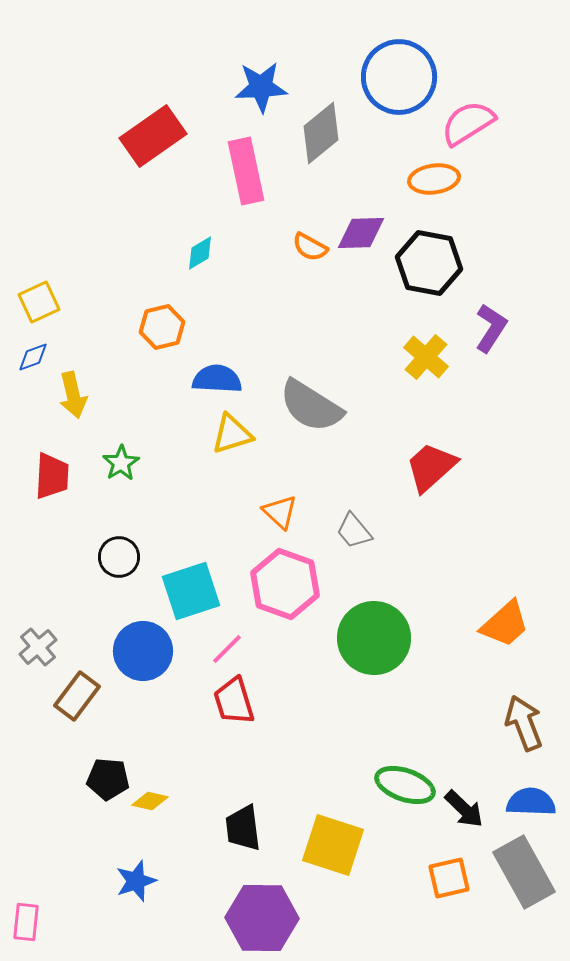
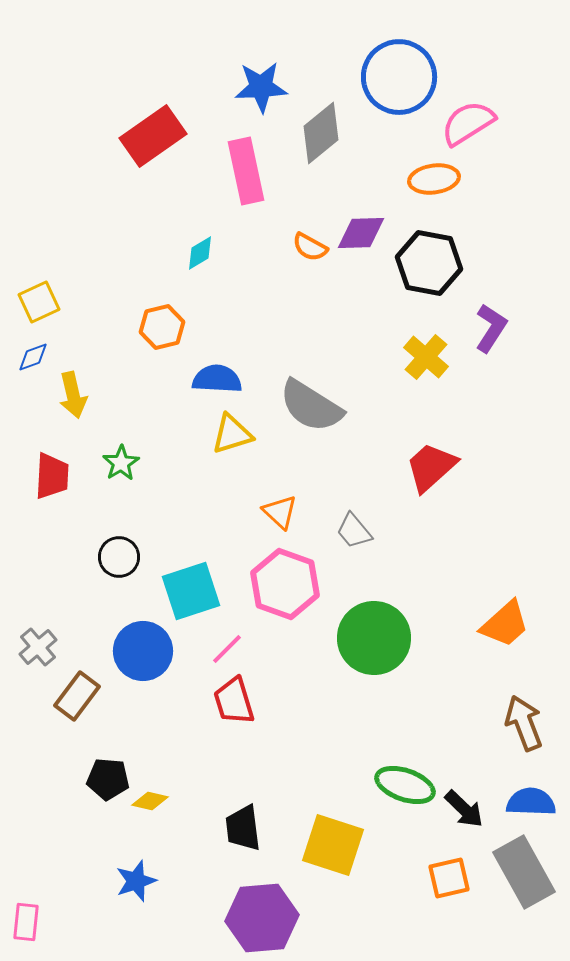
purple hexagon at (262, 918): rotated 6 degrees counterclockwise
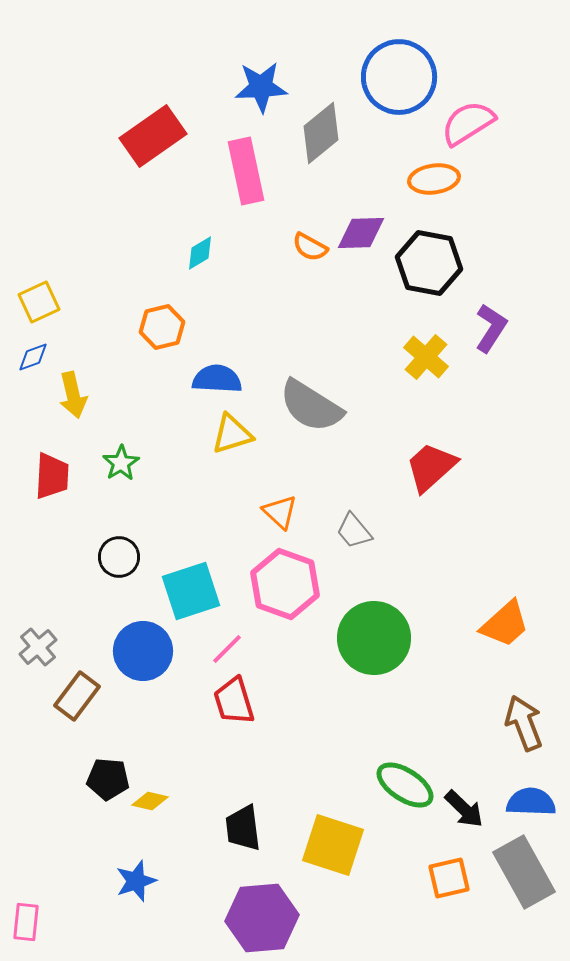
green ellipse at (405, 785): rotated 14 degrees clockwise
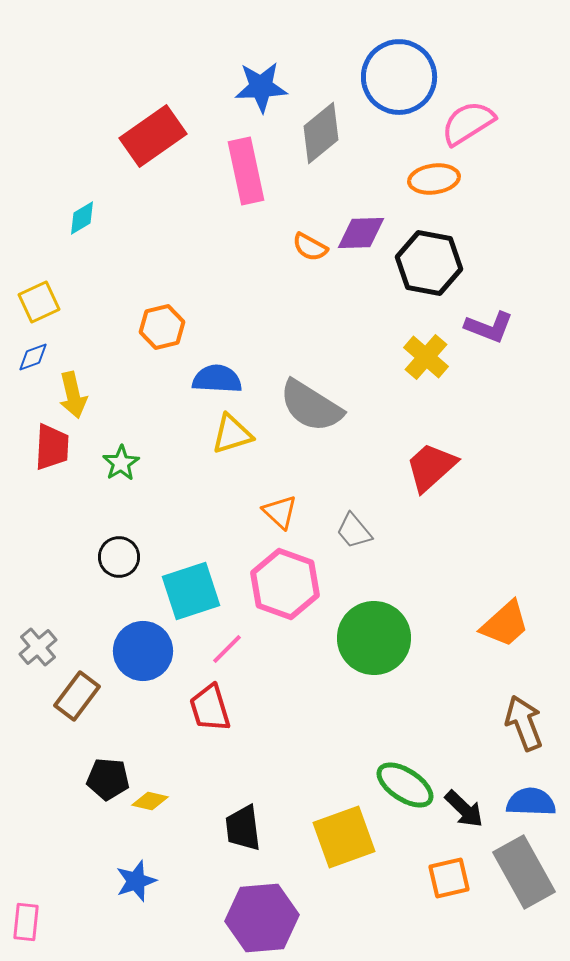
cyan diamond at (200, 253): moved 118 px left, 35 px up
purple L-shape at (491, 328): moved 2 px left, 1 px up; rotated 78 degrees clockwise
red trapezoid at (52, 476): moved 29 px up
red trapezoid at (234, 701): moved 24 px left, 7 px down
yellow square at (333, 845): moved 11 px right, 8 px up; rotated 38 degrees counterclockwise
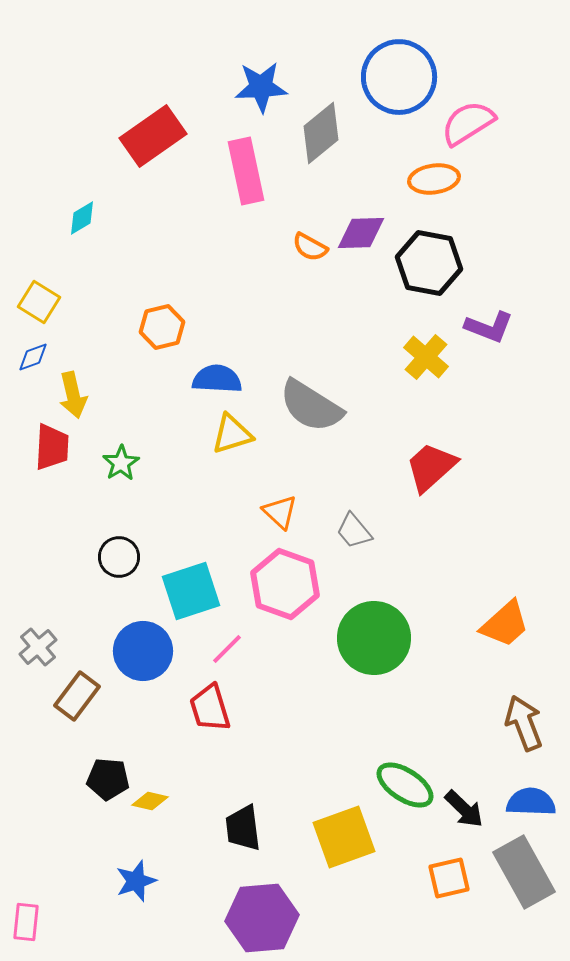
yellow square at (39, 302): rotated 33 degrees counterclockwise
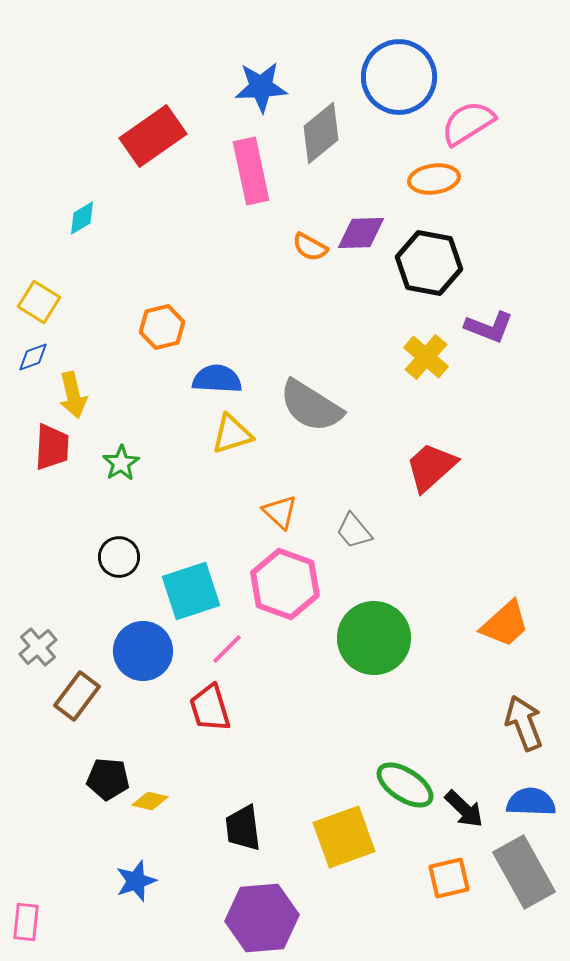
pink rectangle at (246, 171): moved 5 px right
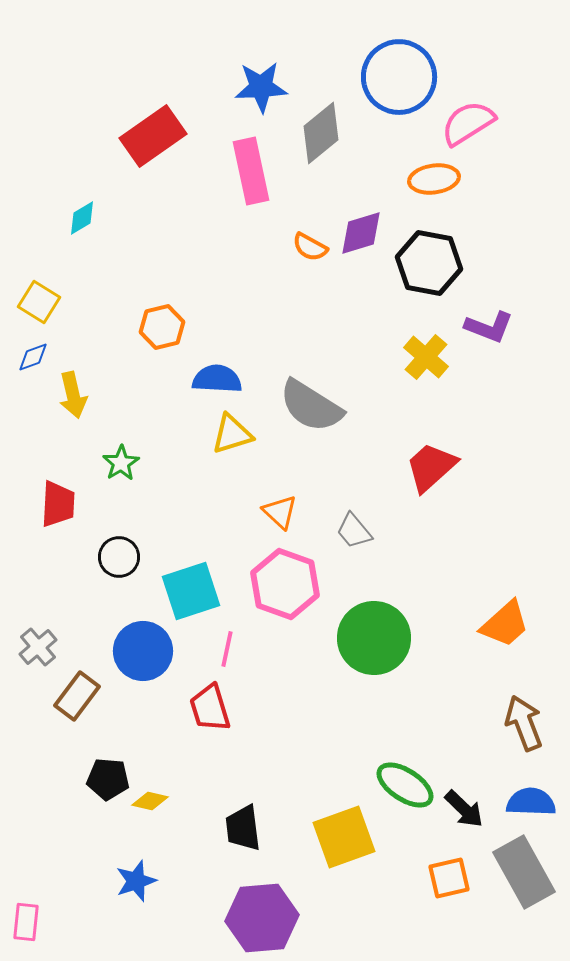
purple diamond at (361, 233): rotated 15 degrees counterclockwise
red trapezoid at (52, 447): moved 6 px right, 57 px down
pink line at (227, 649): rotated 33 degrees counterclockwise
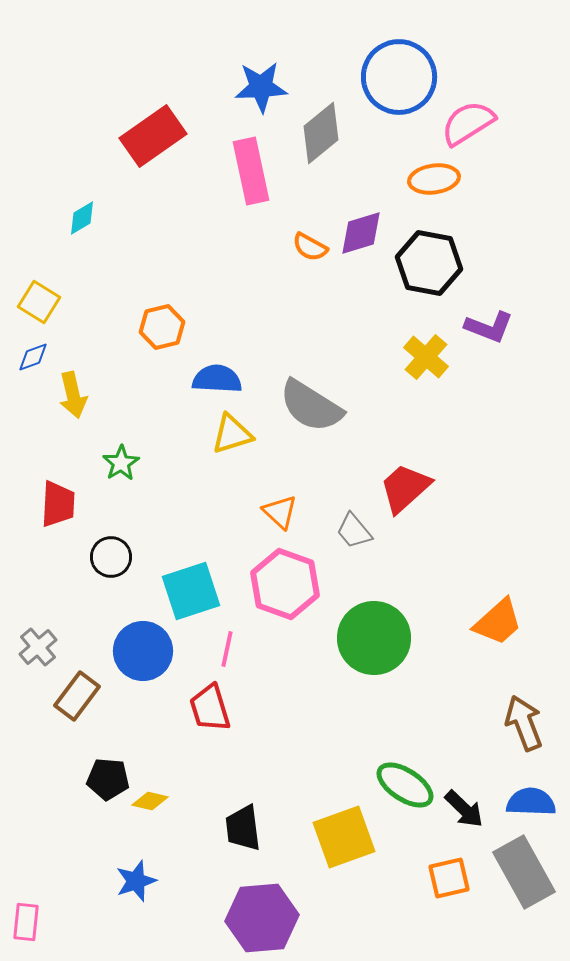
red trapezoid at (431, 467): moved 26 px left, 21 px down
black circle at (119, 557): moved 8 px left
orange trapezoid at (505, 624): moved 7 px left, 2 px up
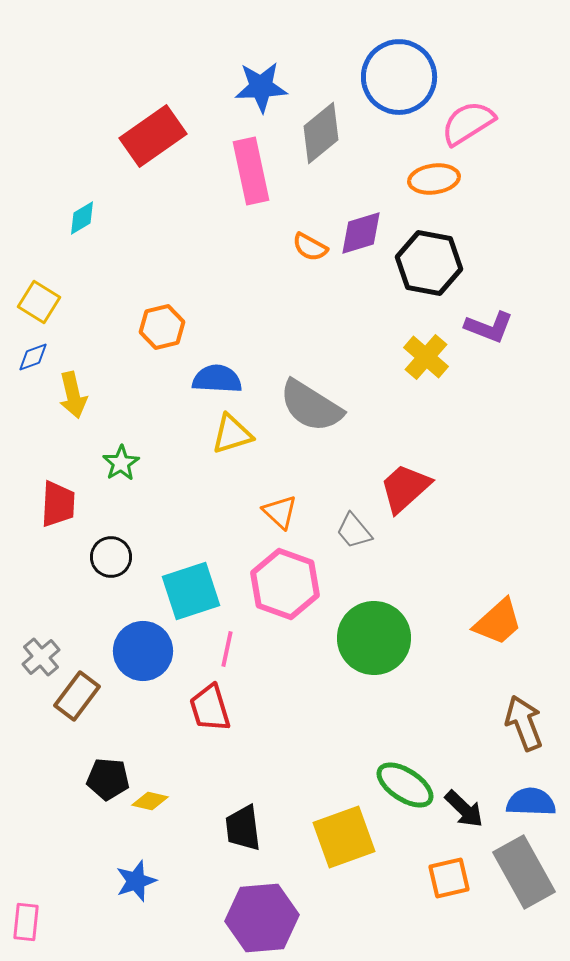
gray cross at (38, 647): moved 3 px right, 10 px down
